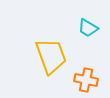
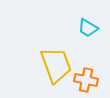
yellow trapezoid: moved 5 px right, 9 px down
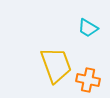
orange cross: moved 2 px right
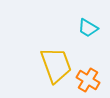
orange cross: rotated 20 degrees clockwise
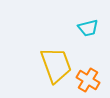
cyan trapezoid: rotated 45 degrees counterclockwise
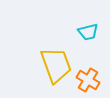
cyan trapezoid: moved 4 px down
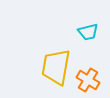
yellow trapezoid: moved 2 px down; rotated 150 degrees counterclockwise
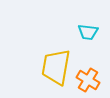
cyan trapezoid: rotated 20 degrees clockwise
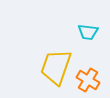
yellow trapezoid: rotated 9 degrees clockwise
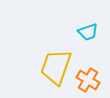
cyan trapezoid: rotated 25 degrees counterclockwise
